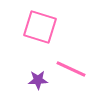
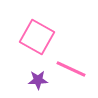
pink square: moved 3 px left, 10 px down; rotated 12 degrees clockwise
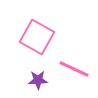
pink line: moved 3 px right
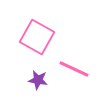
purple star: rotated 12 degrees clockwise
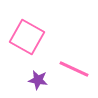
pink square: moved 10 px left
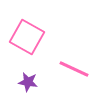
purple star: moved 10 px left, 2 px down
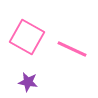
pink line: moved 2 px left, 20 px up
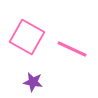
purple star: moved 5 px right
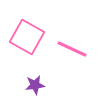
purple star: moved 2 px right, 3 px down; rotated 18 degrees counterclockwise
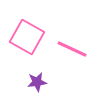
purple star: moved 2 px right, 3 px up
